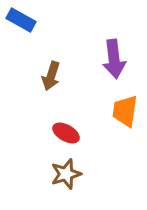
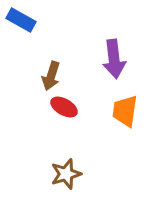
red ellipse: moved 2 px left, 26 px up
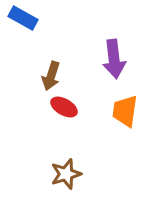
blue rectangle: moved 2 px right, 2 px up
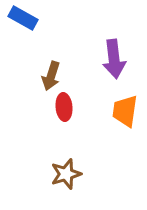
red ellipse: rotated 56 degrees clockwise
